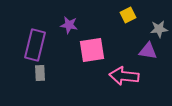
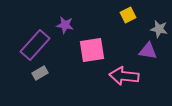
purple star: moved 4 px left
gray star: rotated 18 degrees clockwise
purple rectangle: rotated 28 degrees clockwise
gray rectangle: rotated 63 degrees clockwise
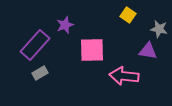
yellow square: rotated 28 degrees counterclockwise
purple star: rotated 30 degrees counterclockwise
pink square: rotated 8 degrees clockwise
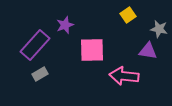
yellow square: rotated 21 degrees clockwise
gray rectangle: moved 1 px down
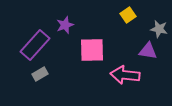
pink arrow: moved 1 px right, 1 px up
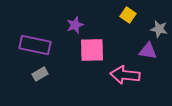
yellow square: rotated 21 degrees counterclockwise
purple star: moved 10 px right
purple rectangle: rotated 60 degrees clockwise
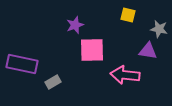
yellow square: rotated 21 degrees counterclockwise
purple rectangle: moved 13 px left, 19 px down
gray rectangle: moved 13 px right, 8 px down
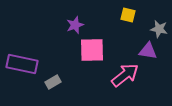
pink arrow: rotated 136 degrees clockwise
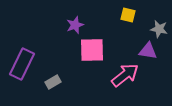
purple rectangle: rotated 76 degrees counterclockwise
